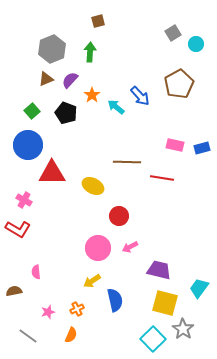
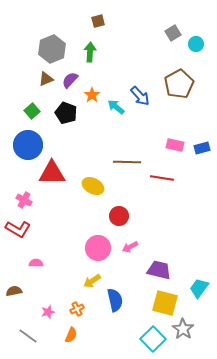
pink semicircle: moved 9 px up; rotated 96 degrees clockwise
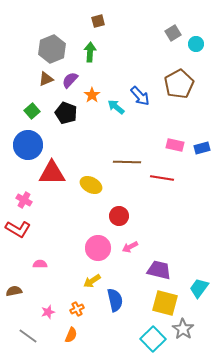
yellow ellipse: moved 2 px left, 1 px up
pink semicircle: moved 4 px right, 1 px down
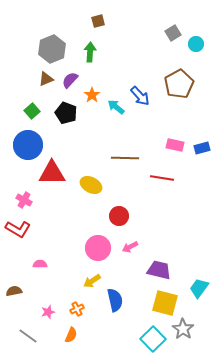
brown line: moved 2 px left, 4 px up
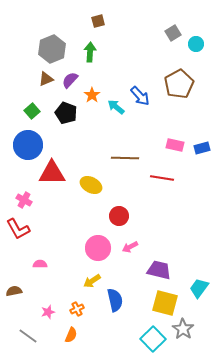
red L-shape: rotated 30 degrees clockwise
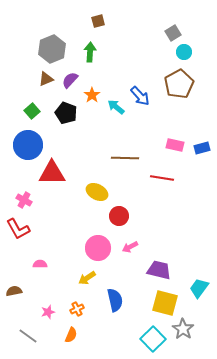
cyan circle: moved 12 px left, 8 px down
yellow ellipse: moved 6 px right, 7 px down
yellow arrow: moved 5 px left, 3 px up
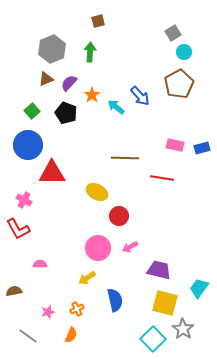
purple semicircle: moved 1 px left, 3 px down
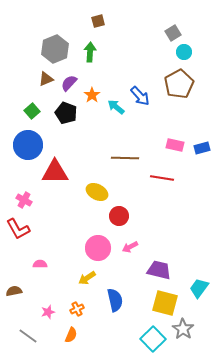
gray hexagon: moved 3 px right
red triangle: moved 3 px right, 1 px up
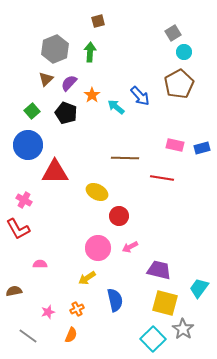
brown triangle: rotated 21 degrees counterclockwise
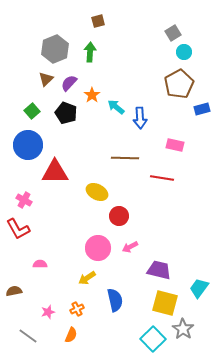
blue arrow: moved 22 px down; rotated 40 degrees clockwise
blue rectangle: moved 39 px up
